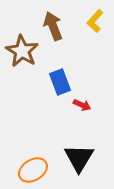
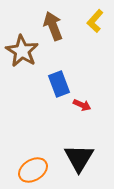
blue rectangle: moved 1 px left, 2 px down
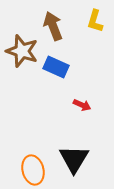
yellow L-shape: rotated 25 degrees counterclockwise
brown star: rotated 12 degrees counterclockwise
blue rectangle: moved 3 px left, 17 px up; rotated 45 degrees counterclockwise
black triangle: moved 5 px left, 1 px down
orange ellipse: rotated 72 degrees counterclockwise
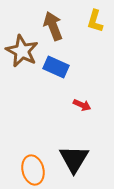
brown star: rotated 8 degrees clockwise
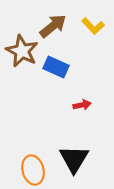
yellow L-shape: moved 2 px left, 5 px down; rotated 60 degrees counterclockwise
brown arrow: rotated 72 degrees clockwise
red arrow: rotated 36 degrees counterclockwise
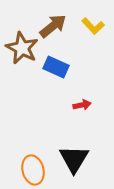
brown star: moved 3 px up
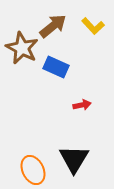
orange ellipse: rotated 12 degrees counterclockwise
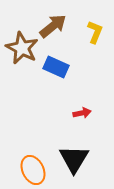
yellow L-shape: moved 2 px right, 6 px down; rotated 115 degrees counterclockwise
red arrow: moved 8 px down
